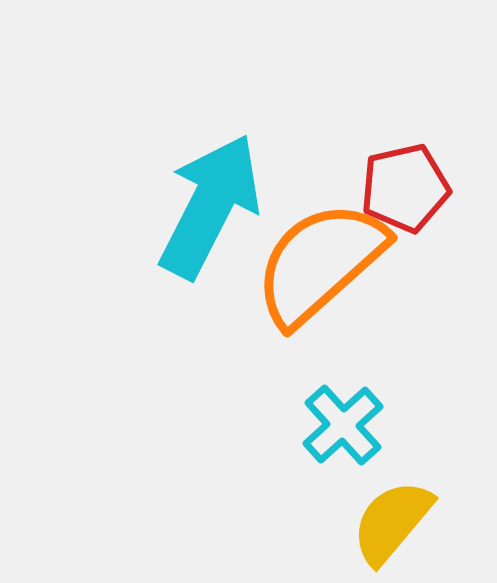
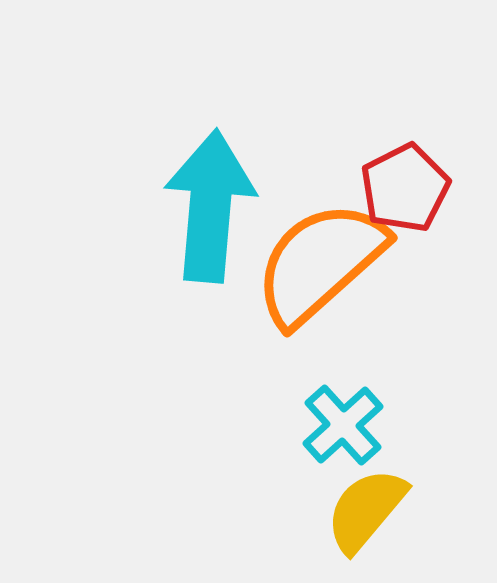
red pentagon: rotated 14 degrees counterclockwise
cyan arrow: rotated 22 degrees counterclockwise
yellow semicircle: moved 26 px left, 12 px up
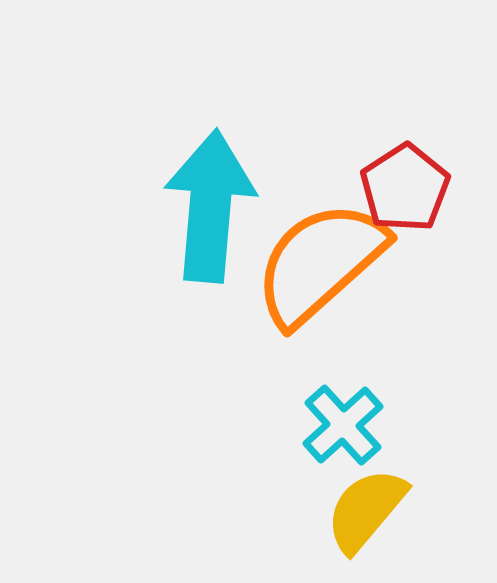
red pentagon: rotated 6 degrees counterclockwise
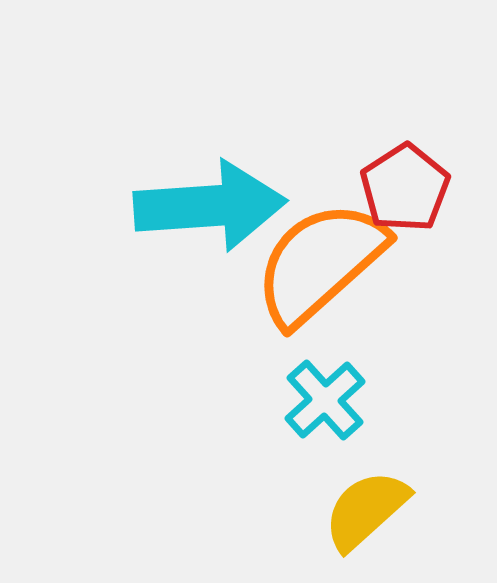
cyan arrow: rotated 81 degrees clockwise
cyan cross: moved 18 px left, 25 px up
yellow semicircle: rotated 8 degrees clockwise
